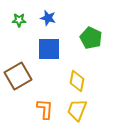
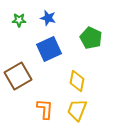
blue square: rotated 25 degrees counterclockwise
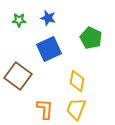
brown square: rotated 24 degrees counterclockwise
yellow trapezoid: moved 1 px left, 1 px up
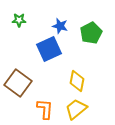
blue star: moved 12 px right, 8 px down
green pentagon: moved 5 px up; rotated 20 degrees clockwise
brown square: moved 7 px down
yellow trapezoid: rotated 30 degrees clockwise
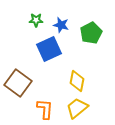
green star: moved 17 px right
blue star: moved 1 px right, 1 px up
yellow trapezoid: moved 1 px right, 1 px up
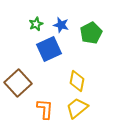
green star: moved 4 px down; rotated 24 degrees counterclockwise
brown square: rotated 12 degrees clockwise
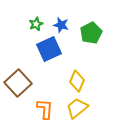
yellow diamond: rotated 10 degrees clockwise
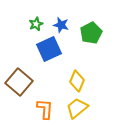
brown square: moved 1 px right, 1 px up; rotated 8 degrees counterclockwise
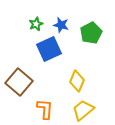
yellow trapezoid: moved 6 px right, 2 px down
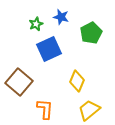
blue star: moved 8 px up
yellow trapezoid: moved 6 px right
